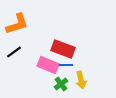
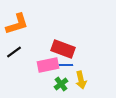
pink rectangle: rotated 35 degrees counterclockwise
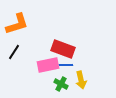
black line: rotated 21 degrees counterclockwise
green cross: rotated 24 degrees counterclockwise
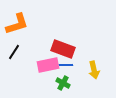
yellow arrow: moved 13 px right, 10 px up
green cross: moved 2 px right, 1 px up
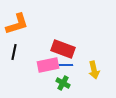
black line: rotated 21 degrees counterclockwise
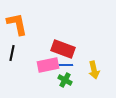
orange L-shape: rotated 85 degrees counterclockwise
black line: moved 2 px left, 1 px down
green cross: moved 2 px right, 3 px up
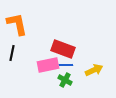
yellow arrow: rotated 102 degrees counterclockwise
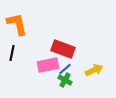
blue line: moved 1 px left, 4 px down; rotated 40 degrees counterclockwise
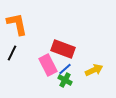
black line: rotated 14 degrees clockwise
pink rectangle: rotated 75 degrees clockwise
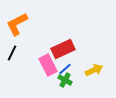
orange L-shape: rotated 105 degrees counterclockwise
red rectangle: rotated 45 degrees counterclockwise
